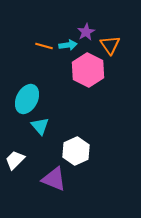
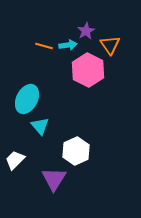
purple star: moved 1 px up
purple triangle: rotated 40 degrees clockwise
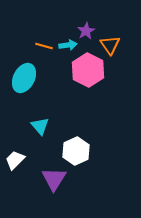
cyan ellipse: moved 3 px left, 21 px up
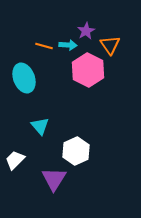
cyan arrow: rotated 12 degrees clockwise
cyan ellipse: rotated 48 degrees counterclockwise
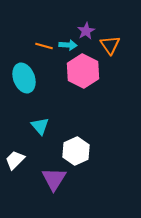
pink hexagon: moved 5 px left, 1 px down
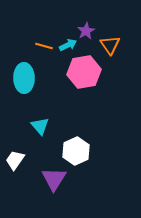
cyan arrow: rotated 30 degrees counterclockwise
pink hexagon: moved 1 px right, 1 px down; rotated 24 degrees clockwise
cyan ellipse: rotated 20 degrees clockwise
white trapezoid: rotated 10 degrees counterclockwise
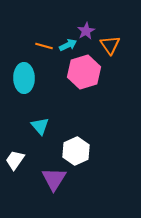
pink hexagon: rotated 8 degrees counterclockwise
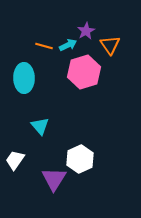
white hexagon: moved 4 px right, 8 px down
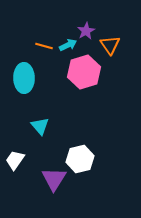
white hexagon: rotated 12 degrees clockwise
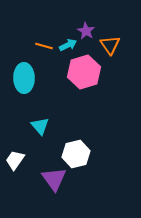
purple star: rotated 12 degrees counterclockwise
white hexagon: moved 4 px left, 5 px up
purple triangle: rotated 8 degrees counterclockwise
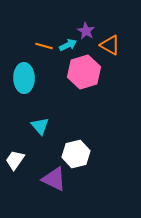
orange triangle: rotated 25 degrees counterclockwise
purple triangle: rotated 28 degrees counterclockwise
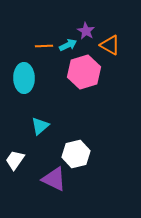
orange line: rotated 18 degrees counterclockwise
cyan triangle: rotated 30 degrees clockwise
